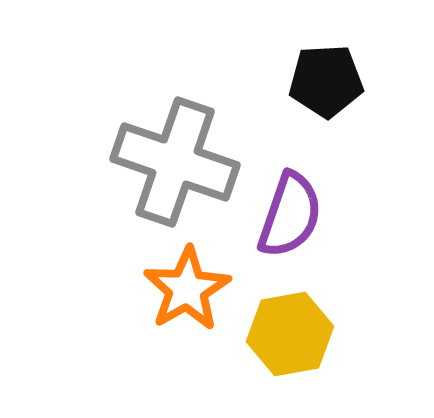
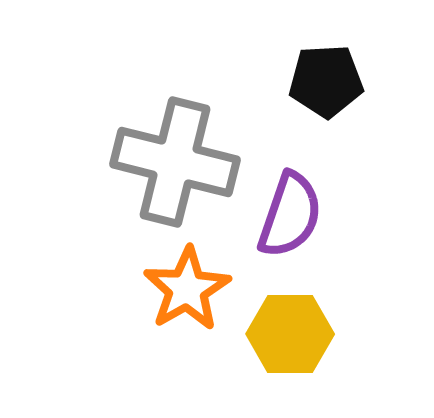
gray cross: rotated 5 degrees counterclockwise
yellow hexagon: rotated 10 degrees clockwise
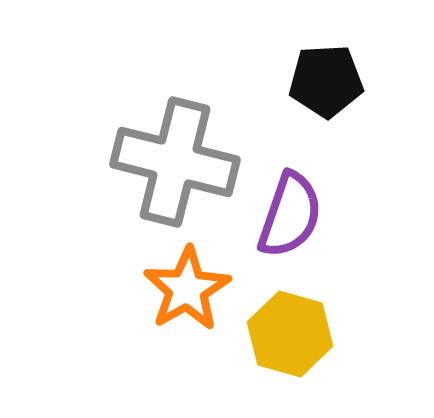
yellow hexagon: rotated 16 degrees clockwise
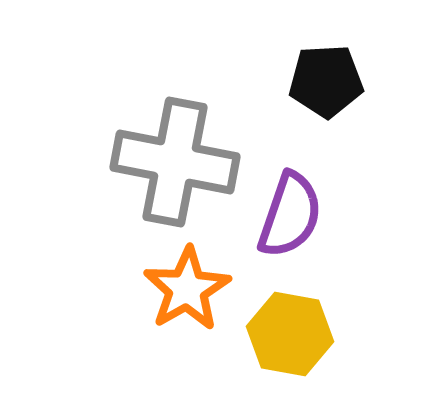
gray cross: rotated 3 degrees counterclockwise
yellow hexagon: rotated 6 degrees counterclockwise
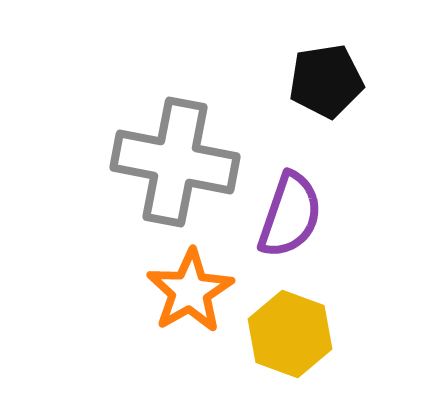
black pentagon: rotated 6 degrees counterclockwise
orange star: moved 3 px right, 2 px down
yellow hexagon: rotated 10 degrees clockwise
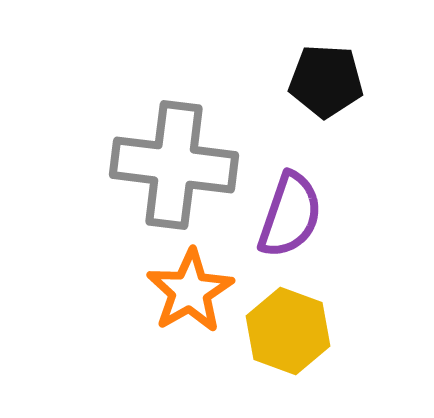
black pentagon: rotated 12 degrees clockwise
gray cross: moved 1 px left, 3 px down; rotated 4 degrees counterclockwise
yellow hexagon: moved 2 px left, 3 px up
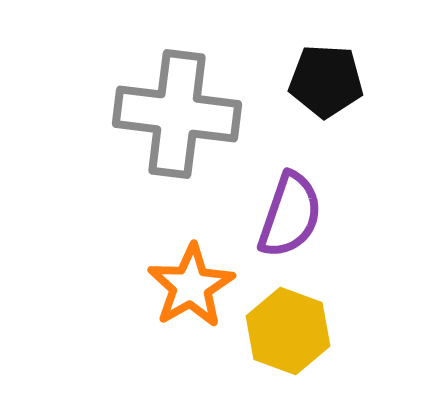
gray cross: moved 3 px right, 51 px up
orange star: moved 1 px right, 5 px up
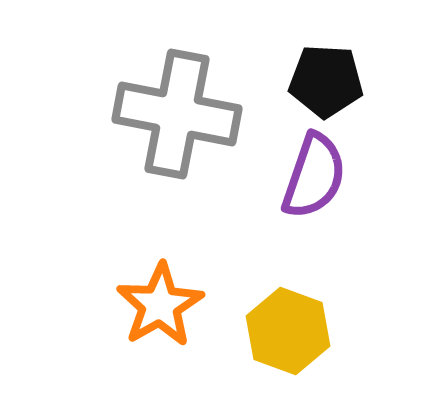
gray cross: rotated 4 degrees clockwise
purple semicircle: moved 24 px right, 39 px up
orange star: moved 31 px left, 19 px down
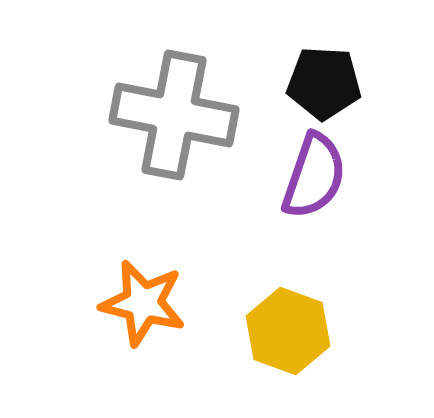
black pentagon: moved 2 px left, 2 px down
gray cross: moved 3 px left, 1 px down
orange star: moved 17 px left, 2 px up; rotated 28 degrees counterclockwise
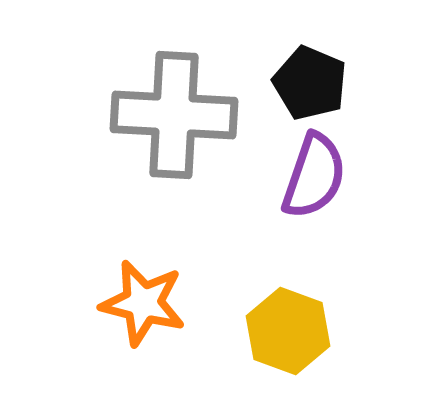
black pentagon: moved 14 px left; rotated 20 degrees clockwise
gray cross: rotated 8 degrees counterclockwise
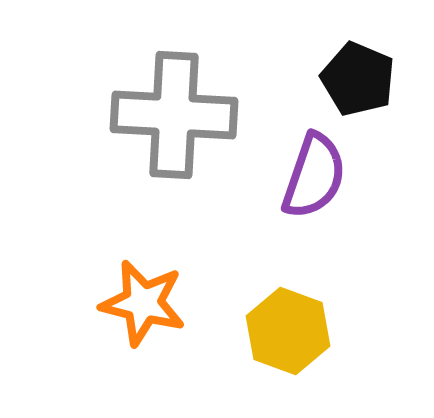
black pentagon: moved 48 px right, 4 px up
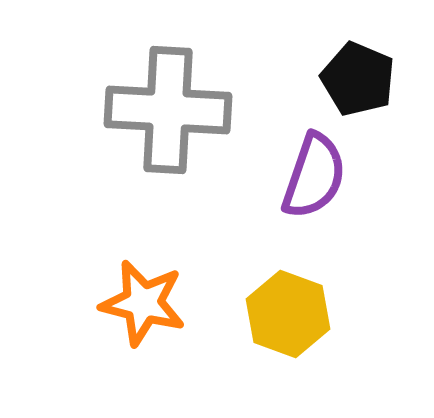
gray cross: moved 6 px left, 5 px up
yellow hexagon: moved 17 px up
